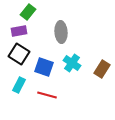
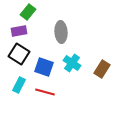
red line: moved 2 px left, 3 px up
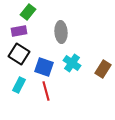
brown rectangle: moved 1 px right
red line: moved 1 px right, 1 px up; rotated 60 degrees clockwise
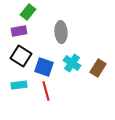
black square: moved 2 px right, 2 px down
brown rectangle: moved 5 px left, 1 px up
cyan rectangle: rotated 56 degrees clockwise
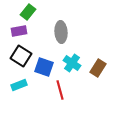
cyan rectangle: rotated 14 degrees counterclockwise
red line: moved 14 px right, 1 px up
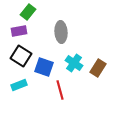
cyan cross: moved 2 px right
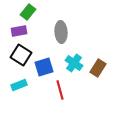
black square: moved 1 px up
blue square: rotated 36 degrees counterclockwise
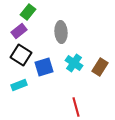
purple rectangle: rotated 28 degrees counterclockwise
brown rectangle: moved 2 px right, 1 px up
red line: moved 16 px right, 17 px down
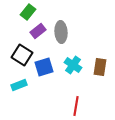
purple rectangle: moved 19 px right
black square: moved 1 px right
cyan cross: moved 1 px left, 2 px down
brown rectangle: rotated 24 degrees counterclockwise
red line: moved 1 px up; rotated 24 degrees clockwise
